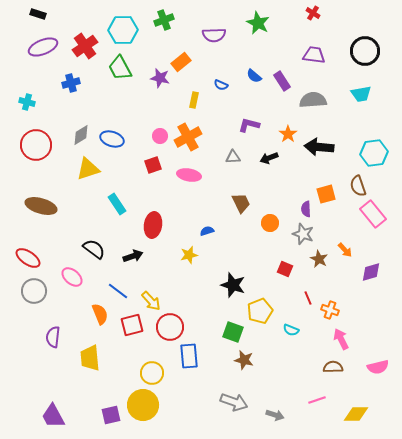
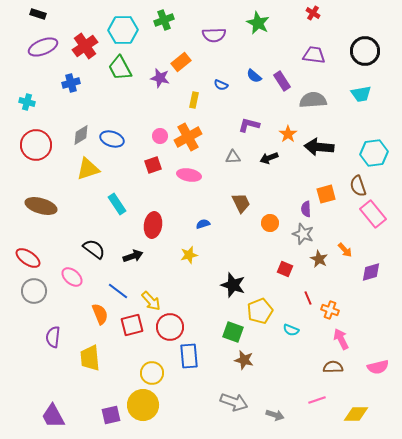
blue semicircle at (207, 231): moved 4 px left, 7 px up
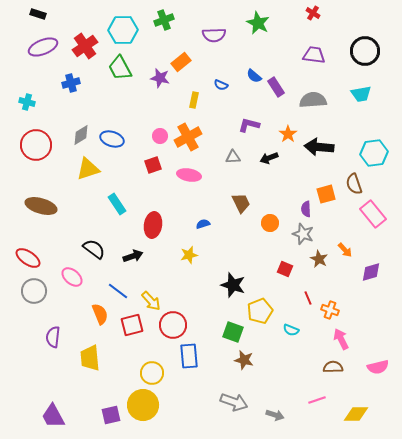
purple rectangle at (282, 81): moved 6 px left, 6 px down
brown semicircle at (358, 186): moved 4 px left, 2 px up
red circle at (170, 327): moved 3 px right, 2 px up
